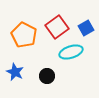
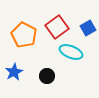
blue square: moved 2 px right
cyan ellipse: rotated 40 degrees clockwise
blue star: moved 1 px left; rotated 18 degrees clockwise
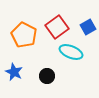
blue square: moved 1 px up
blue star: rotated 18 degrees counterclockwise
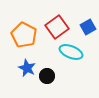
blue star: moved 13 px right, 4 px up
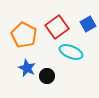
blue square: moved 3 px up
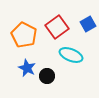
cyan ellipse: moved 3 px down
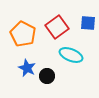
blue square: moved 1 px up; rotated 35 degrees clockwise
orange pentagon: moved 1 px left, 1 px up
